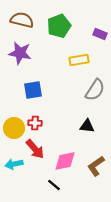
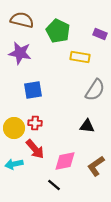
green pentagon: moved 1 px left, 5 px down; rotated 25 degrees counterclockwise
yellow rectangle: moved 1 px right, 3 px up; rotated 18 degrees clockwise
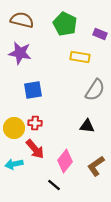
green pentagon: moved 7 px right, 7 px up
pink diamond: rotated 40 degrees counterclockwise
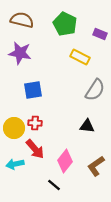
yellow rectangle: rotated 18 degrees clockwise
cyan arrow: moved 1 px right
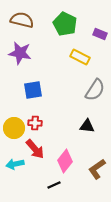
brown L-shape: moved 1 px right, 3 px down
black line: rotated 64 degrees counterclockwise
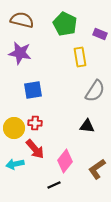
yellow rectangle: rotated 54 degrees clockwise
gray semicircle: moved 1 px down
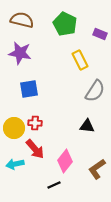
yellow rectangle: moved 3 px down; rotated 18 degrees counterclockwise
blue square: moved 4 px left, 1 px up
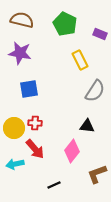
pink diamond: moved 7 px right, 10 px up
brown L-shape: moved 5 px down; rotated 15 degrees clockwise
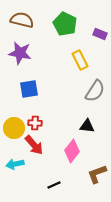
red arrow: moved 1 px left, 4 px up
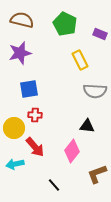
purple star: rotated 25 degrees counterclockwise
gray semicircle: rotated 60 degrees clockwise
red cross: moved 8 px up
red arrow: moved 1 px right, 2 px down
black line: rotated 72 degrees clockwise
